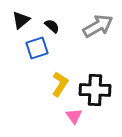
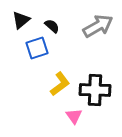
yellow L-shape: rotated 20 degrees clockwise
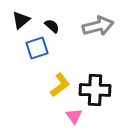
gray arrow: rotated 16 degrees clockwise
yellow L-shape: moved 1 px down
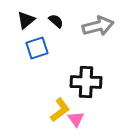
black triangle: moved 5 px right
black semicircle: moved 4 px right, 5 px up
yellow L-shape: moved 25 px down
black cross: moved 9 px left, 8 px up
pink triangle: moved 2 px right, 3 px down
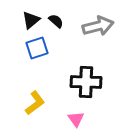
black triangle: moved 5 px right
yellow L-shape: moved 25 px left, 7 px up
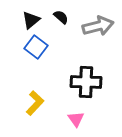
black semicircle: moved 5 px right, 4 px up
blue square: moved 1 px left, 1 px up; rotated 35 degrees counterclockwise
yellow L-shape: rotated 10 degrees counterclockwise
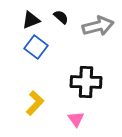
black triangle: rotated 18 degrees clockwise
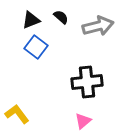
black cross: moved 1 px right; rotated 8 degrees counterclockwise
yellow L-shape: moved 18 px left, 11 px down; rotated 80 degrees counterclockwise
pink triangle: moved 7 px right, 2 px down; rotated 24 degrees clockwise
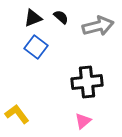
black triangle: moved 2 px right, 2 px up
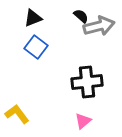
black semicircle: moved 20 px right, 1 px up
gray arrow: moved 1 px right
